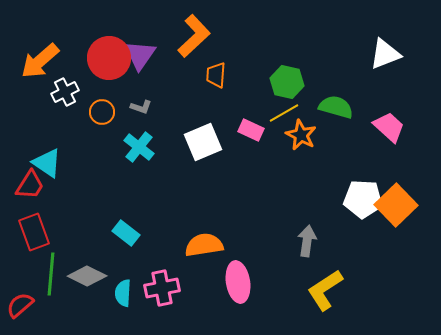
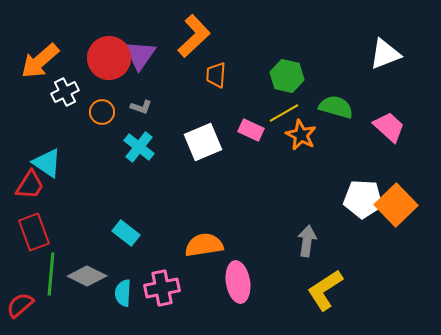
green hexagon: moved 6 px up
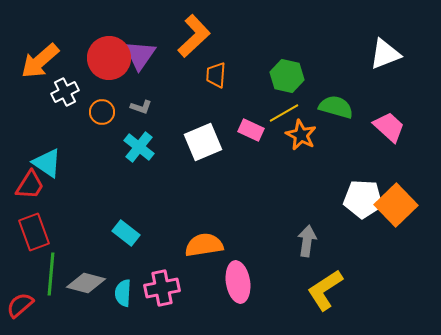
gray diamond: moved 1 px left, 7 px down; rotated 12 degrees counterclockwise
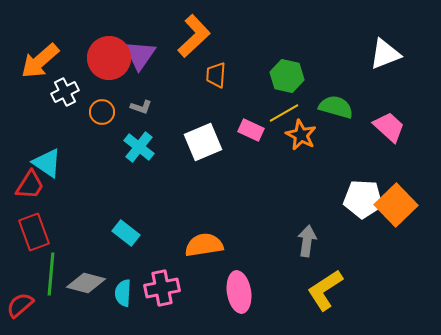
pink ellipse: moved 1 px right, 10 px down
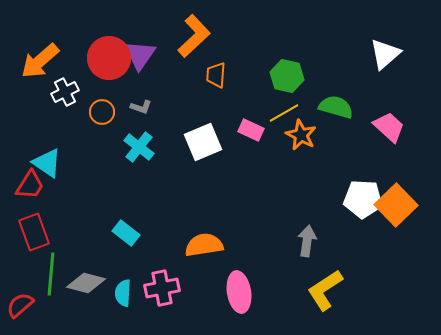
white triangle: rotated 20 degrees counterclockwise
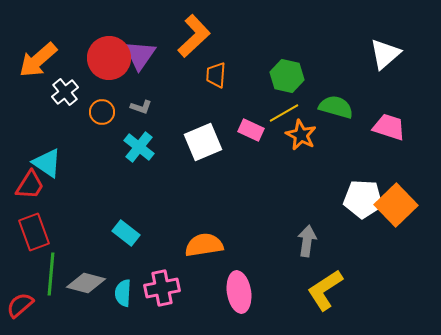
orange arrow: moved 2 px left, 1 px up
white cross: rotated 12 degrees counterclockwise
pink trapezoid: rotated 24 degrees counterclockwise
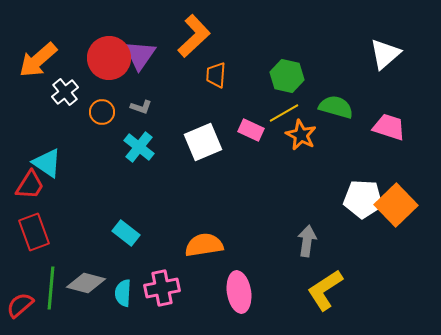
green line: moved 14 px down
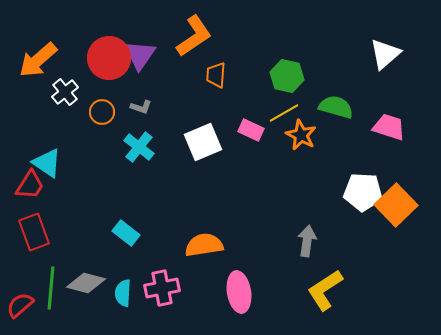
orange L-shape: rotated 9 degrees clockwise
white pentagon: moved 7 px up
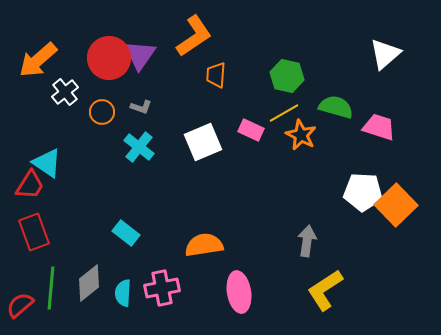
pink trapezoid: moved 10 px left
gray diamond: moved 3 px right; rotated 54 degrees counterclockwise
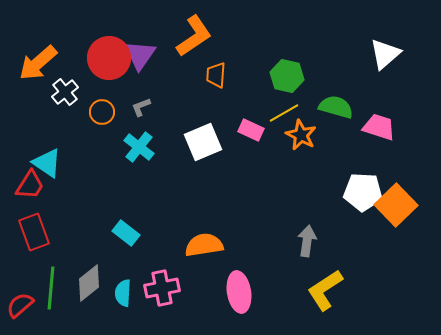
orange arrow: moved 3 px down
gray L-shape: rotated 140 degrees clockwise
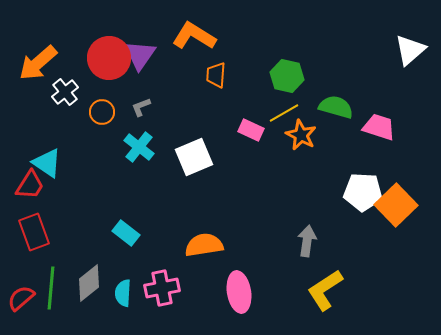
orange L-shape: rotated 114 degrees counterclockwise
white triangle: moved 25 px right, 4 px up
white square: moved 9 px left, 15 px down
red semicircle: moved 1 px right, 7 px up
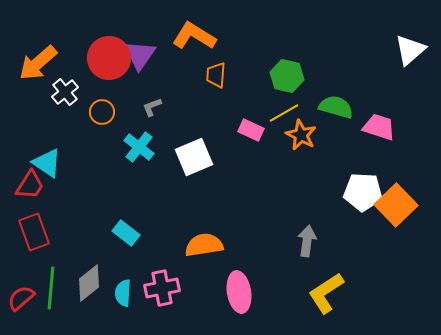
gray L-shape: moved 11 px right
yellow L-shape: moved 1 px right, 3 px down
